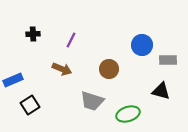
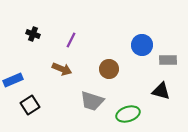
black cross: rotated 24 degrees clockwise
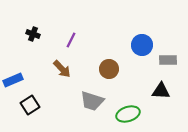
brown arrow: rotated 24 degrees clockwise
black triangle: rotated 12 degrees counterclockwise
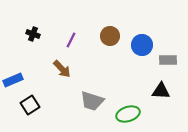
brown circle: moved 1 px right, 33 px up
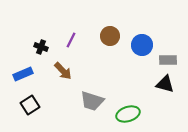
black cross: moved 8 px right, 13 px down
brown arrow: moved 1 px right, 2 px down
blue rectangle: moved 10 px right, 6 px up
black triangle: moved 4 px right, 7 px up; rotated 12 degrees clockwise
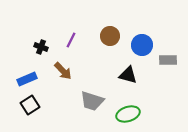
blue rectangle: moved 4 px right, 5 px down
black triangle: moved 37 px left, 9 px up
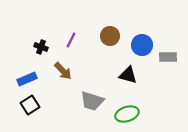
gray rectangle: moved 3 px up
green ellipse: moved 1 px left
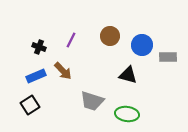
black cross: moved 2 px left
blue rectangle: moved 9 px right, 3 px up
green ellipse: rotated 25 degrees clockwise
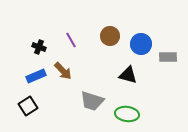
purple line: rotated 56 degrees counterclockwise
blue circle: moved 1 px left, 1 px up
black square: moved 2 px left, 1 px down
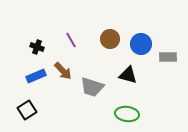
brown circle: moved 3 px down
black cross: moved 2 px left
gray trapezoid: moved 14 px up
black square: moved 1 px left, 4 px down
